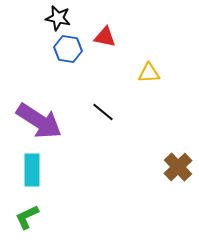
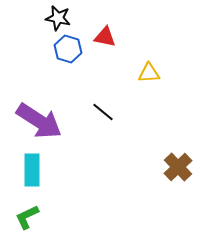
blue hexagon: rotated 8 degrees clockwise
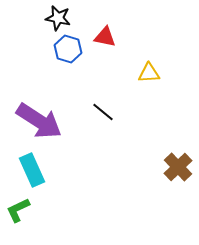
cyan rectangle: rotated 24 degrees counterclockwise
green L-shape: moved 9 px left, 7 px up
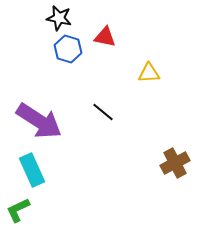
black star: moved 1 px right
brown cross: moved 3 px left, 4 px up; rotated 16 degrees clockwise
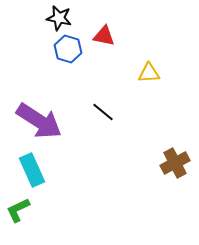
red triangle: moved 1 px left, 1 px up
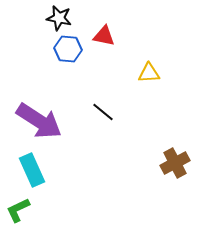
blue hexagon: rotated 12 degrees counterclockwise
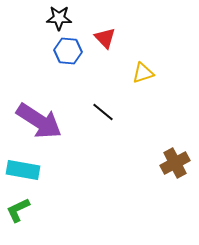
black star: rotated 10 degrees counterclockwise
red triangle: moved 1 px right, 2 px down; rotated 35 degrees clockwise
blue hexagon: moved 2 px down
yellow triangle: moved 6 px left; rotated 15 degrees counterclockwise
cyan rectangle: moved 9 px left; rotated 56 degrees counterclockwise
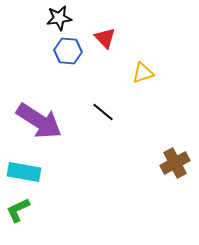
black star: rotated 10 degrees counterclockwise
cyan rectangle: moved 1 px right, 2 px down
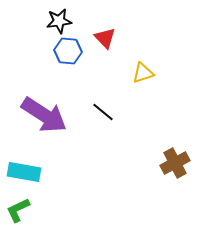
black star: moved 3 px down
purple arrow: moved 5 px right, 6 px up
